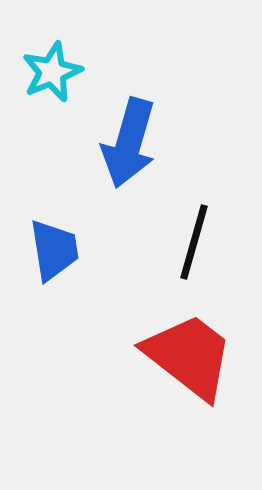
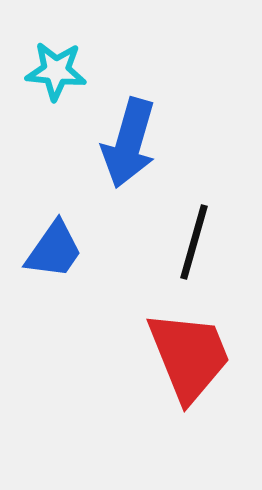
cyan star: moved 4 px right, 1 px up; rotated 28 degrees clockwise
blue trapezoid: rotated 44 degrees clockwise
red trapezoid: rotated 30 degrees clockwise
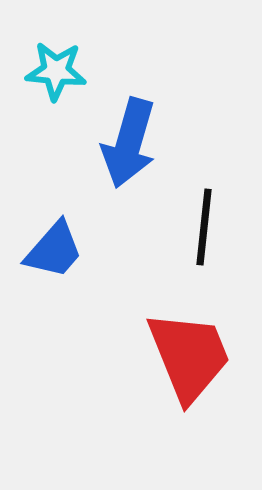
black line: moved 10 px right, 15 px up; rotated 10 degrees counterclockwise
blue trapezoid: rotated 6 degrees clockwise
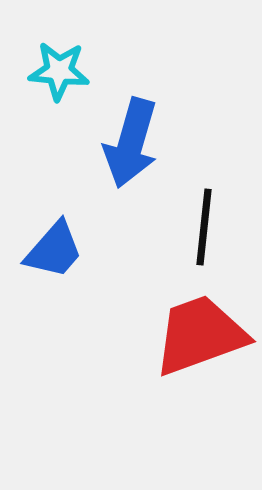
cyan star: moved 3 px right
blue arrow: moved 2 px right
red trapezoid: moved 11 px right, 21 px up; rotated 88 degrees counterclockwise
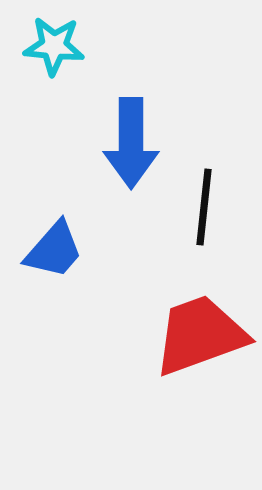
cyan star: moved 5 px left, 25 px up
blue arrow: rotated 16 degrees counterclockwise
black line: moved 20 px up
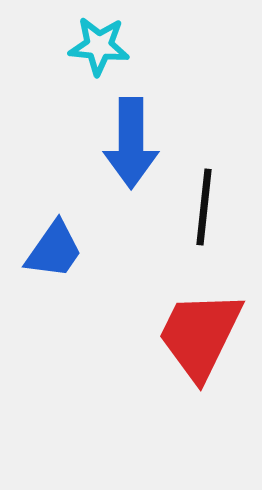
cyan star: moved 45 px right
blue trapezoid: rotated 6 degrees counterclockwise
red trapezoid: rotated 44 degrees counterclockwise
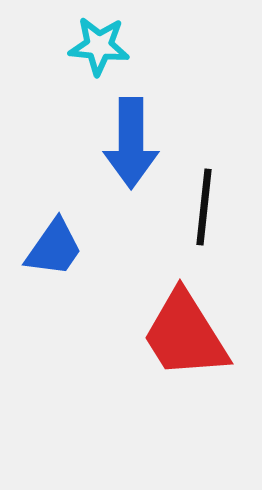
blue trapezoid: moved 2 px up
red trapezoid: moved 15 px left; rotated 58 degrees counterclockwise
